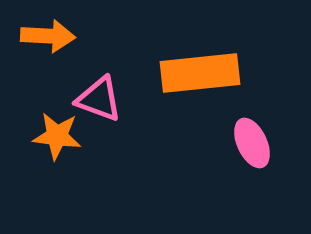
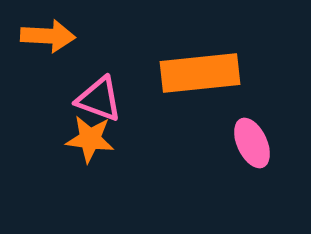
orange star: moved 33 px right, 3 px down
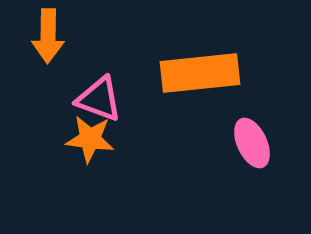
orange arrow: rotated 88 degrees clockwise
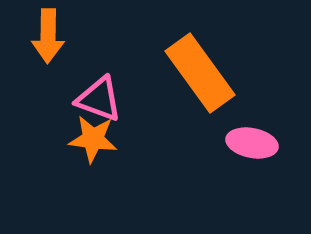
orange rectangle: rotated 60 degrees clockwise
orange star: moved 3 px right
pink ellipse: rotated 54 degrees counterclockwise
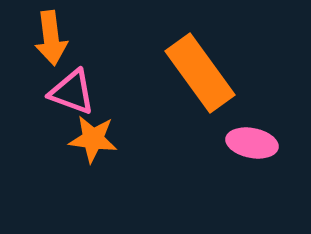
orange arrow: moved 3 px right, 2 px down; rotated 8 degrees counterclockwise
pink triangle: moved 27 px left, 7 px up
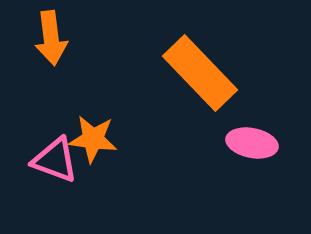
orange rectangle: rotated 8 degrees counterclockwise
pink triangle: moved 17 px left, 68 px down
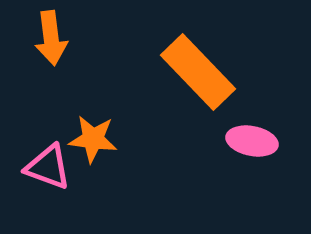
orange rectangle: moved 2 px left, 1 px up
pink ellipse: moved 2 px up
pink triangle: moved 7 px left, 7 px down
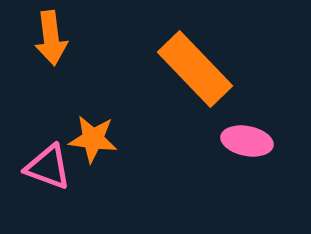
orange rectangle: moved 3 px left, 3 px up
pink ellipse: moved 5 px left
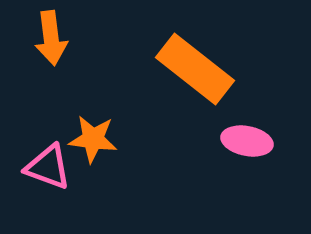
orange rectangle: rotated 8 degrees counterclockwise
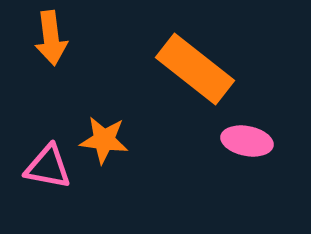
orange star: moved 11 px right, 1 px down
pink triangle: rotated 9 degrees counterclockwise
